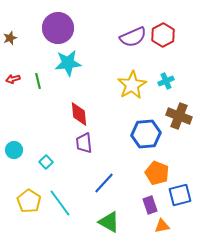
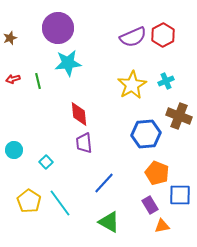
blue square: rotated 15 degrees clockwise
purple rectangle: rotated 12 degrees counterclockwise
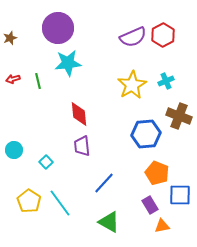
purple trapezoid: moved 2 px left, 3 px down
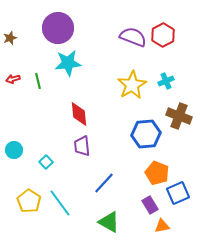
purple semicircle: rotated 136 degrees counterclockwise
blue square: moved 2 px left, 2 px up; rotated 25 degrees counterclockwise
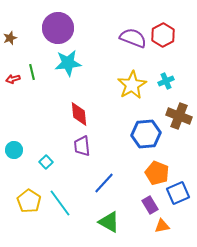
purple semicircle: moved 1 px down
green line: moved 6 px left, 9 px up
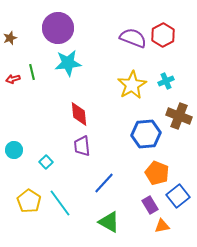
blue square: moved 3 px down; rotated 15 degrees counterclockwise
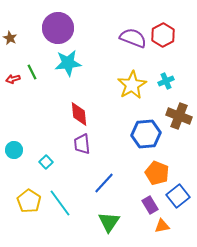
brown star: rotated 24 degrees counterclockwise
green line: rotated 14 degrees counterclockwise
purple trapezoid: moved 2 px up
green triangle: rotated 35 degrees clockwise
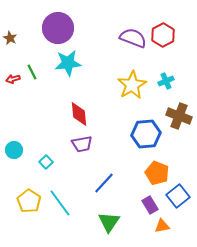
purple trapezoid: rotated 95 degrees counterclockwise
